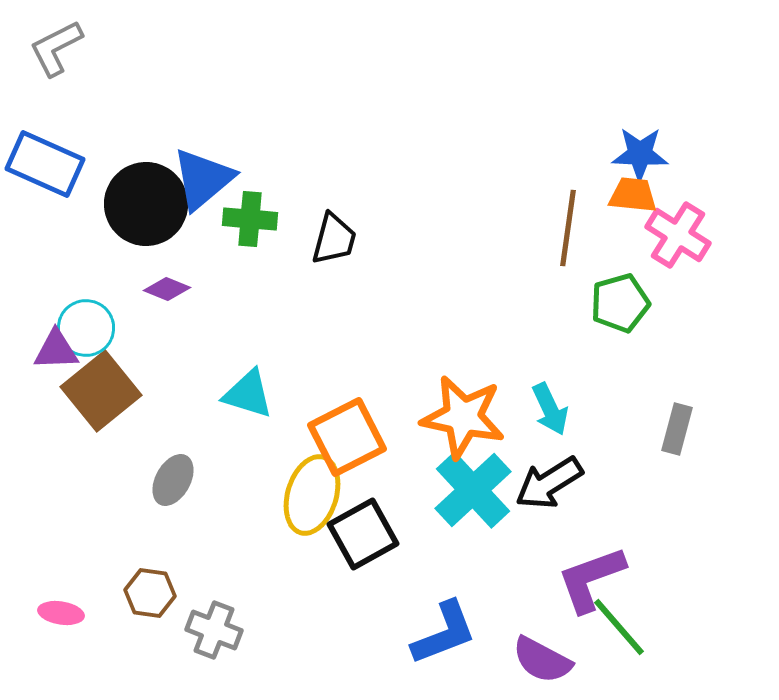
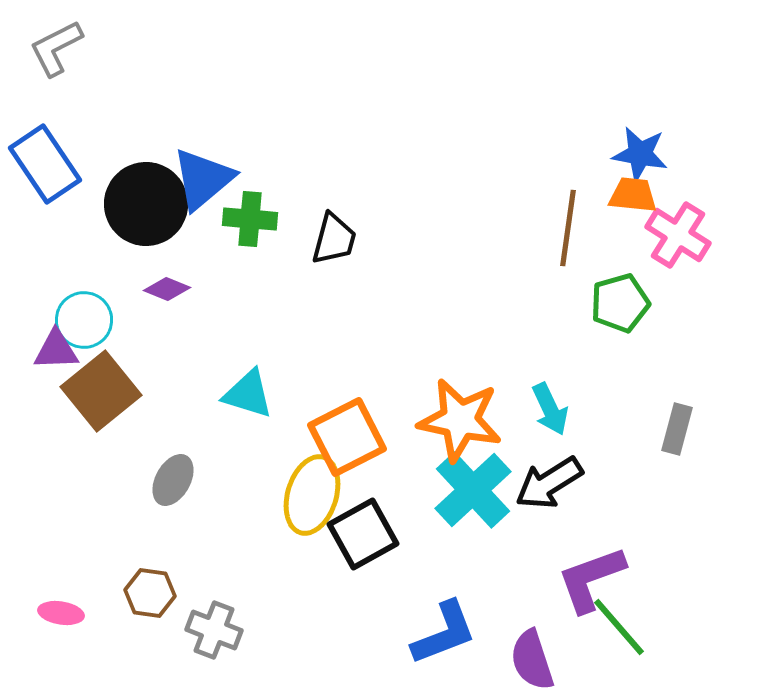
blue star: rotated 8 degrees clockwise
blue rectangle: rotated 32 degrees clockwise
cyan circle: moved 2 px left, 8 px up
orange star: moved 3 px left, 3 px down
purple semicircle: moved 10 px left; rotated 44 degrees clockwise
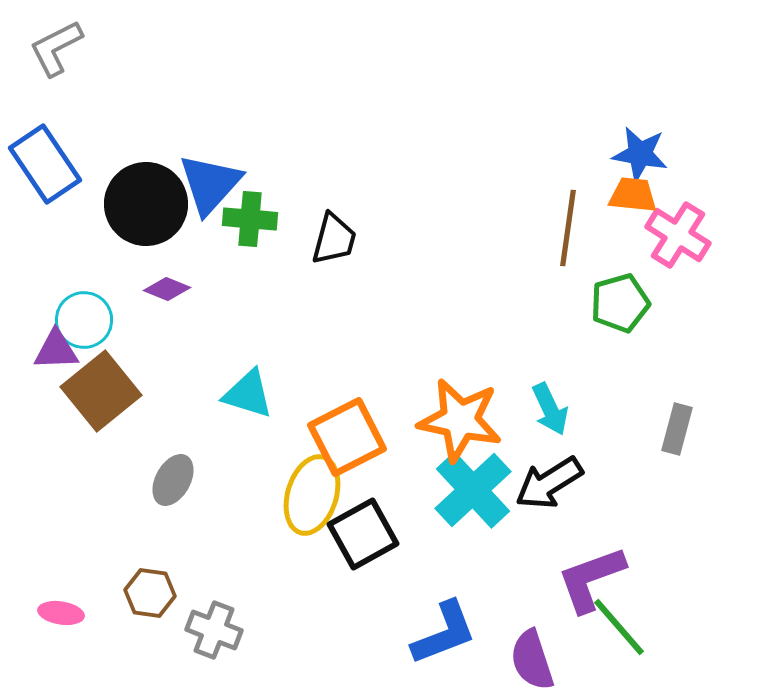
blue triangle: moved 7 px right, 5 px down; rotated 8 degrees counterclockwise
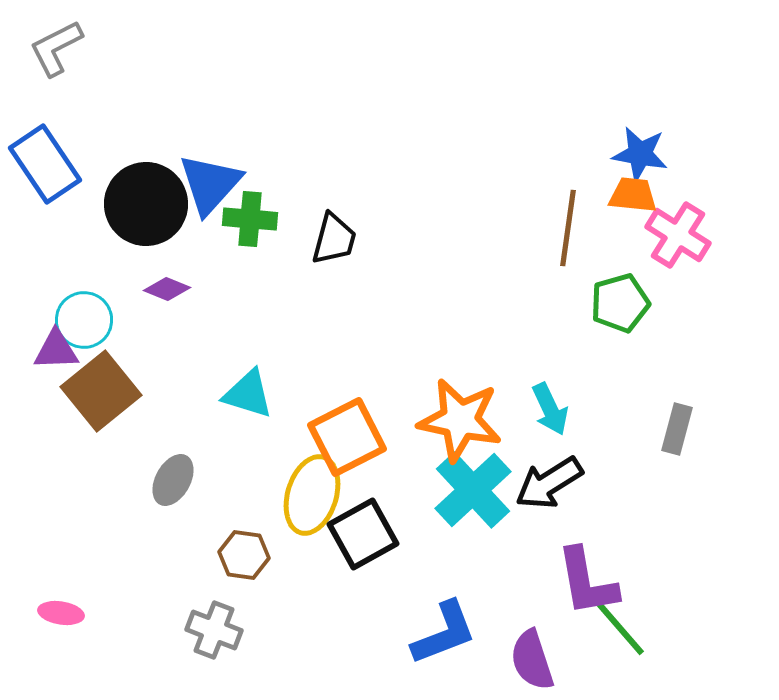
purple L-shape: moved 4 px left, 3 px down; rotated 80 degrees counterclockwise
brown hexagon: moved 94 px right, 38 px up
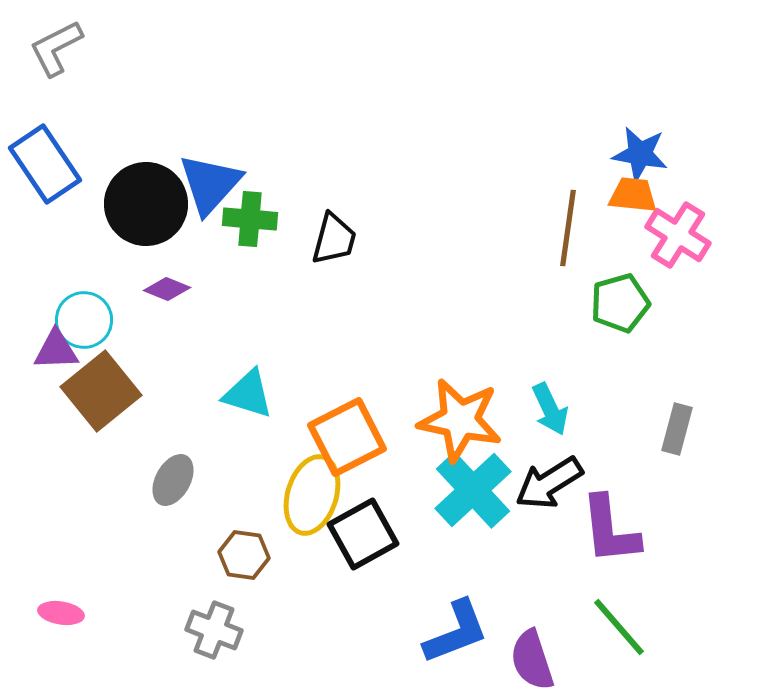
purple L-shape: moved 23 px right, 52 px up; rotated 4 degrees clockwise
blue L-shape: moved 12 px right, 1 px up
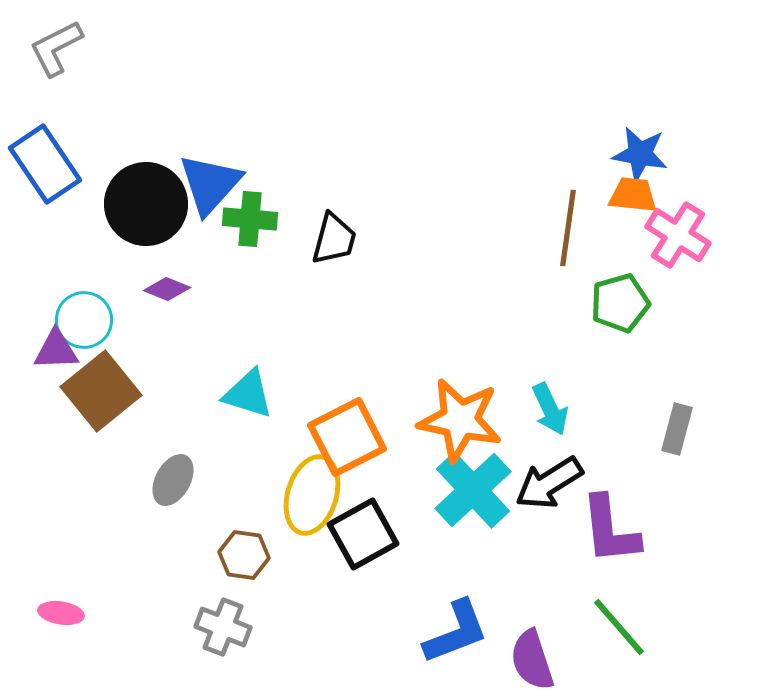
gray cross: moved 9 px right, 3 px up
